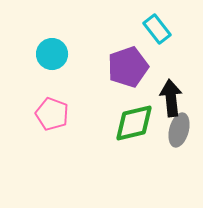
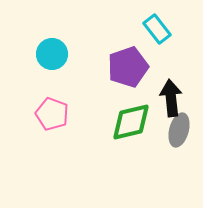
green diamond: moved 3 px left, 1 px up
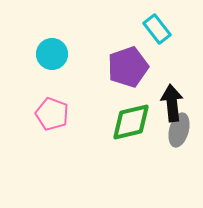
black arrow: moved 1 px right, 5 px down
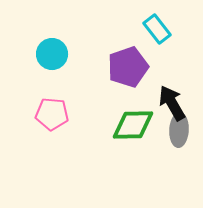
black arrow: rotated 24 degrees counterclockwise
pink pentagon: rotated 16 degrees counterclockwise
green diamond: moved 2 px right, 3 px down; rotated 12 degrees clockwise
gray ellipse: rotated 12 degrees counterclockwise
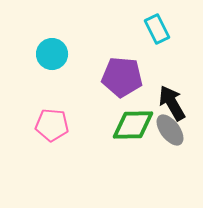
cyan rectangle: rotated 12 degrees clockwise
purple pentagon: moved 6 px left, 10 px down; rotated 24 degrees clockwise
pink pentagon: moved 11 px down
gray ellipse: moved 9 px left; rotated 40 degrees counterclockwise
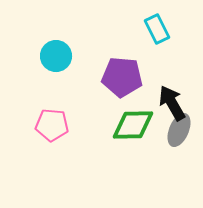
cyan circle: moved 4 px right, 2 px down
gray ellipse: moved 9 px right; rotated 60 degrees clockwise
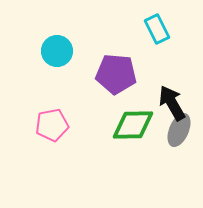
cyan circle: moved 1 px right, 5 px up
purple pentagon: moved 6 px left, 3 px up
pink pentagon: rotated 16 degrees counterclockwise
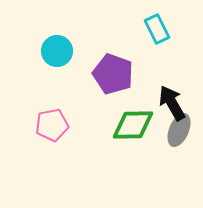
purple pentagon: moved 3 px left; rotated 15 degrees clockwise
